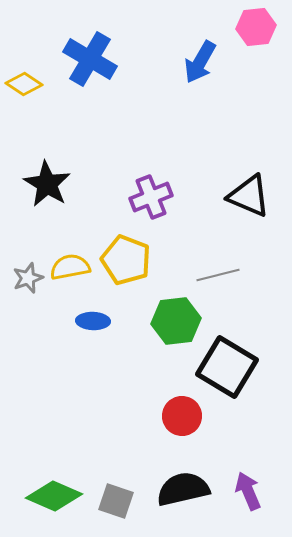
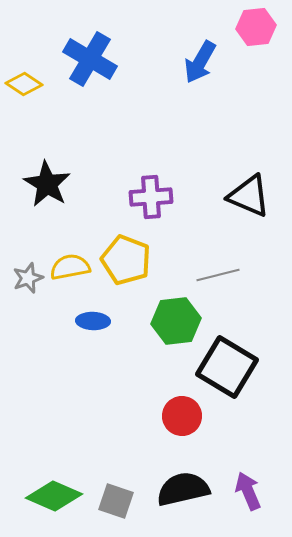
purple cross: rotated 18 degrees clockwise
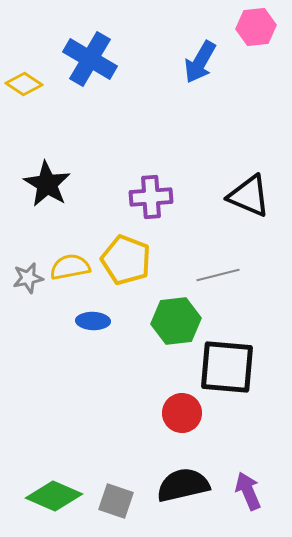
gray star: rotated 8 degrees clockwise
black square: rotated 26 degrees counterclockwise
red circle: moved 3 px up
black semicircle: moved 4 px up
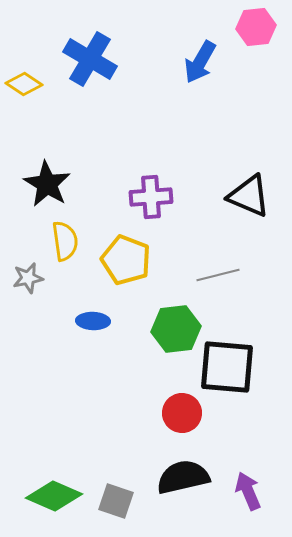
yellow semicircle: moved 5 px left, 26 px up; rotated 93 degrees clockwise
green hexagon: moved 8 px down
black semicircle: moved 8 px up
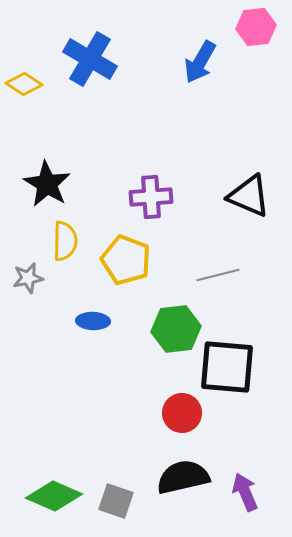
yellow semicircle: rotated 9 degrees clockwise
purple arrow: moved 3 px left, 1 px down
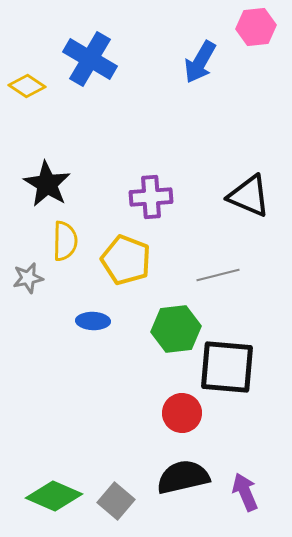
yellow diamond: moved 3 px right, 2 px down
gray square: rotated 21 degrees clockwise
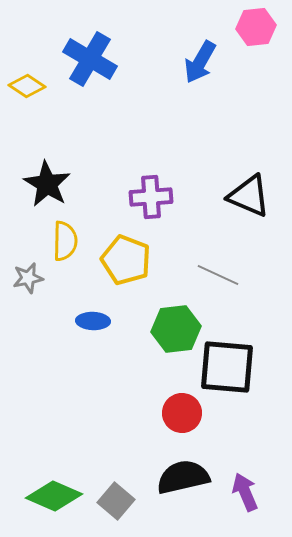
gray line: rotated 39 degrees clockwise
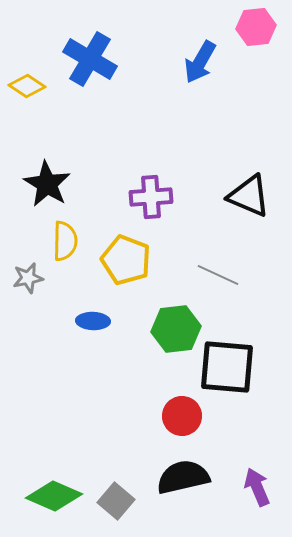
red circle: moved 3 px down
purple arrow: moved 12 px right, 5 px up
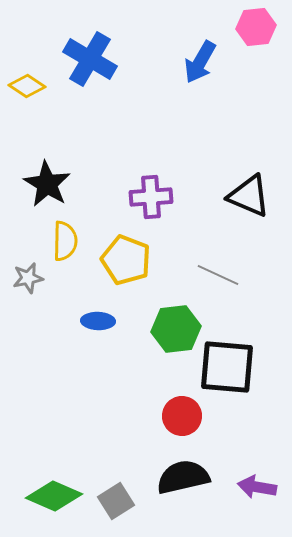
blue ellipse: moved 5 px right
purple arrow: rotated 57 degrees counterclockwise
gray square: rotated 18 degrees clockwise
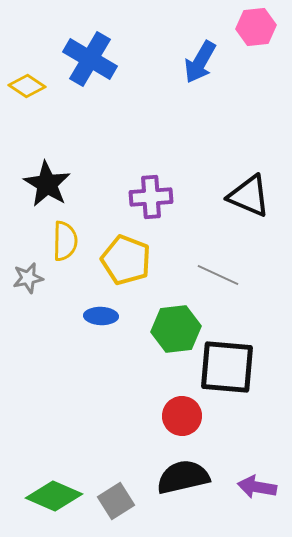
blue ellipse: moved 3 px right, 5 px up
